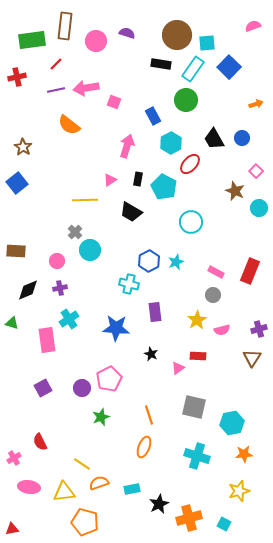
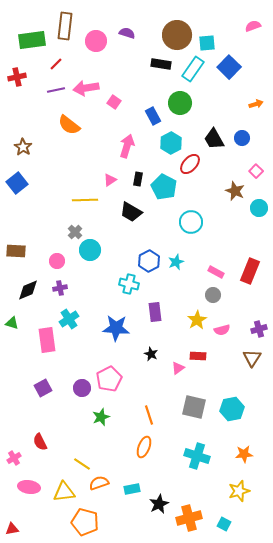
green circle at (186, 100): moved 6 px left, 3 px down
pink square at (114, 102): rotated 16 degrees clockwise
cyan hexagon at (232, 423): moved 14 px up
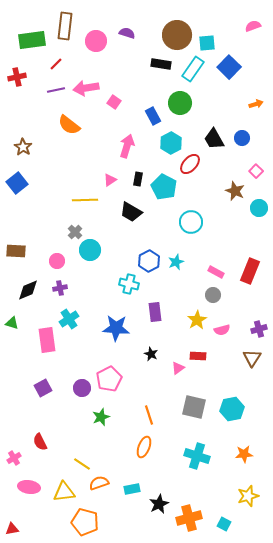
yellow star at (239, 491): moved 9 px right, 5 px down
